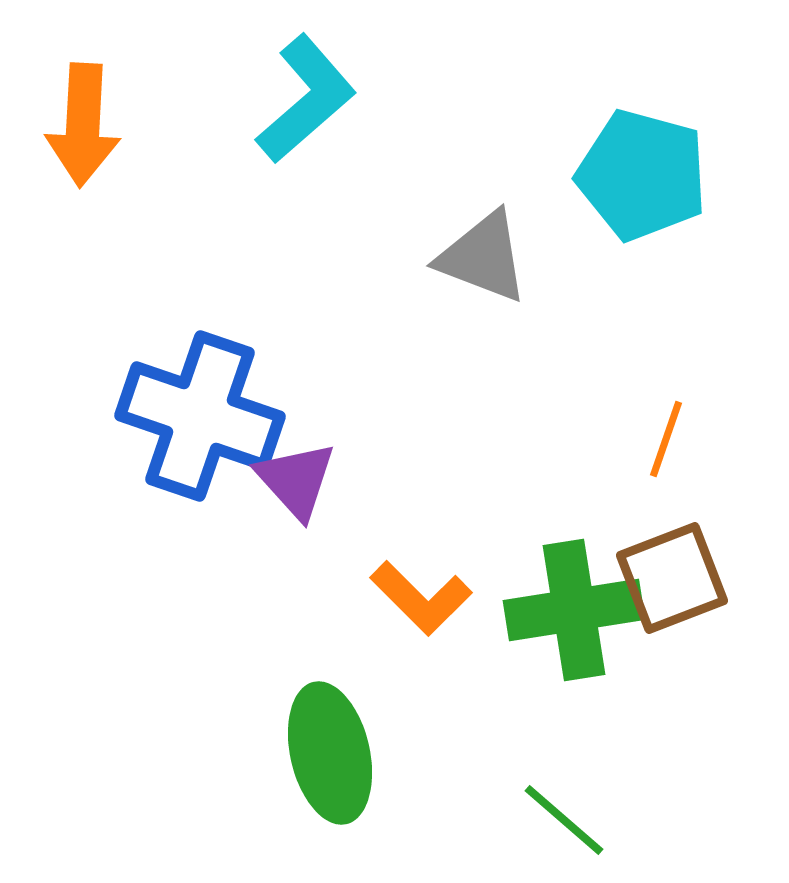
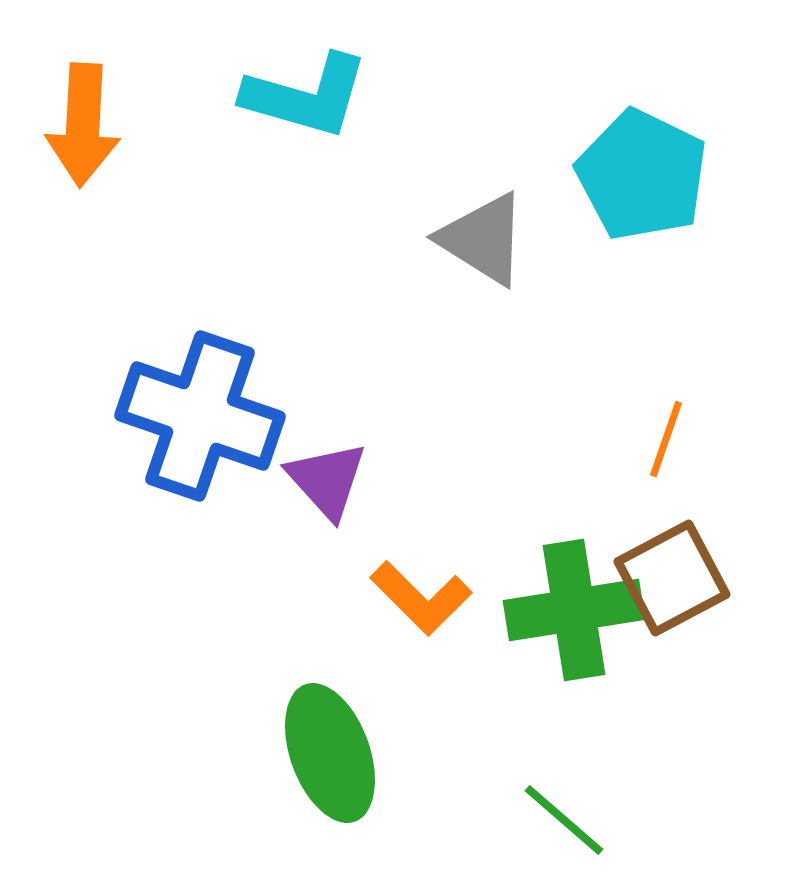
cyan L-shape: moved 3 px up; rotated 57 degrees clockwise
cyan pentagon: rotated 11 degrees clockwise
gray triangle: moved 18 px up; rotated 11 degrees clockwise
purple triangle: moved 31 px right
brown square: rotated 7 degrees counterclockwise
green ellipse: rotated 7 degrees counterclockwise
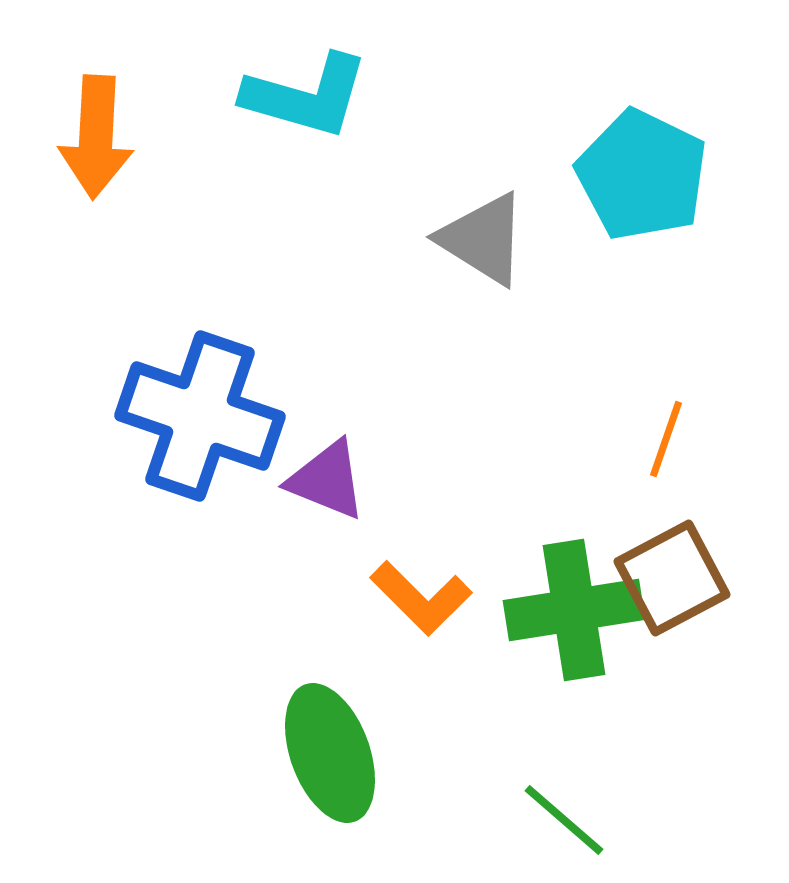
orange arrow: moved 13 px right, 12 px down
purple triangle: rotated 26 degrees counterclockwise
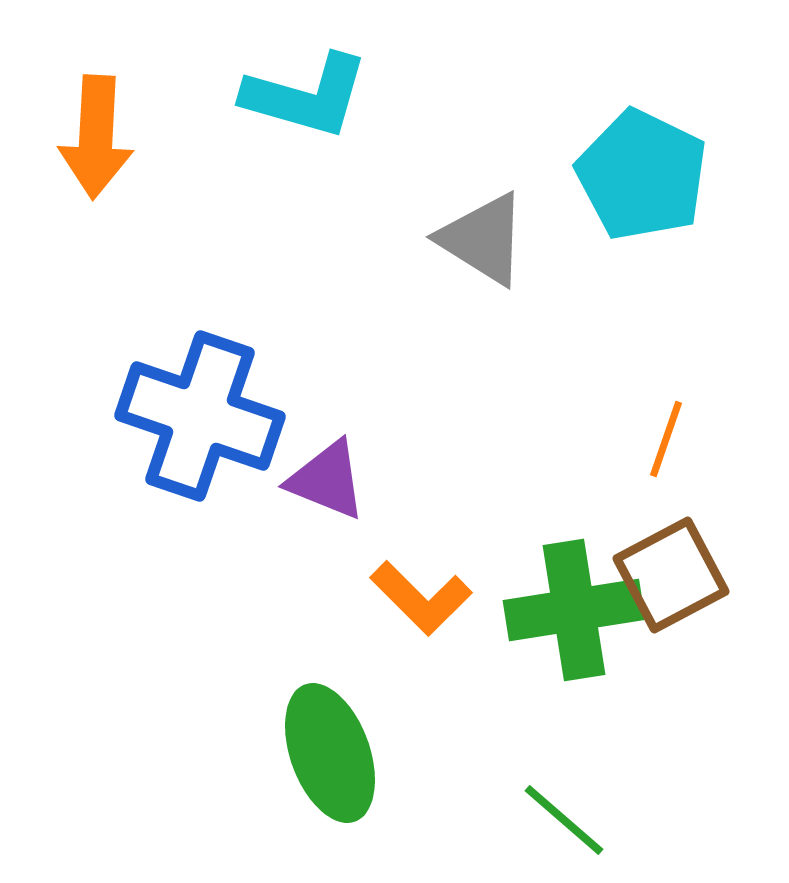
brown square: moved 1 px left, 3 px up
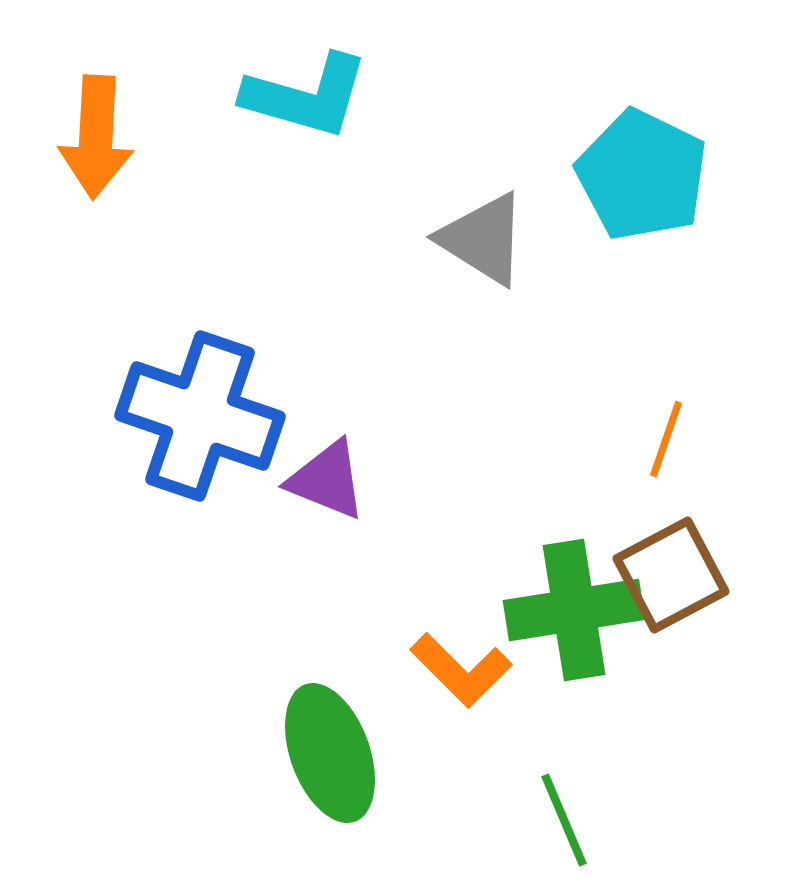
orange L-shape: moved 40 px right, 72 px down
green line: rotated 26 degrees clockwise
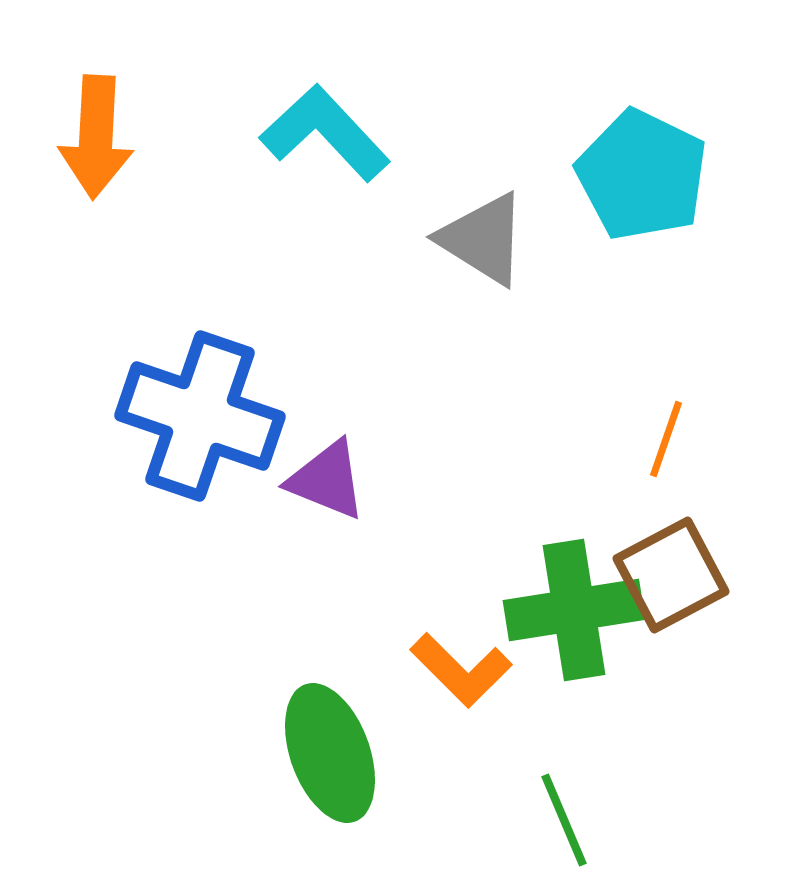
cyan L-shape: moved 19 px right, 37 px down; rotated 149 degrees counterclockwise
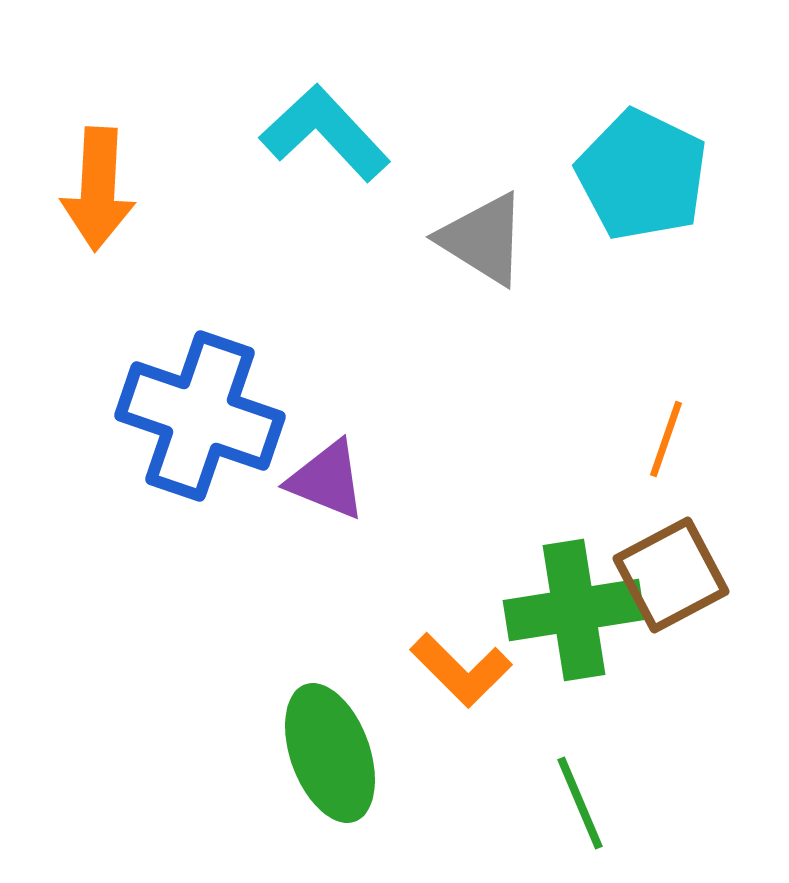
orange arrow: moved 2 px right, 52 px down
green line: moved 16 px right, 17 px up
